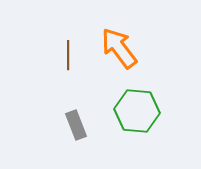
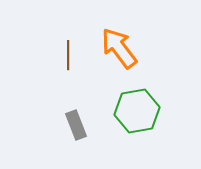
green hexagon: rotated 15 degrees counterclockwise
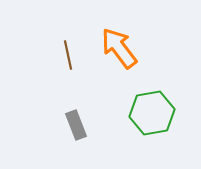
brown line: rotated 12 degrees counterclockwise
green hexagon: moved 15 px right, 2 px down
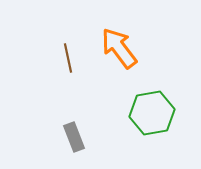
brown line: moved 3 px down
gray rectangle: moved 2 px left, 12 px down
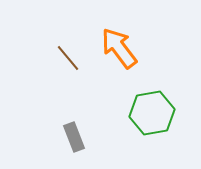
brown line: rotated 28 degrees counterclockwise
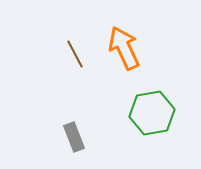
orange arrow: moved 5 px right; rotated 12 degrees clockwise
brown line: moved 7 px right, 4 px up; rotated 12 degrees clockwise
